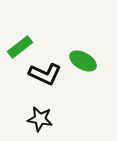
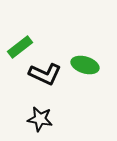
green ellipse: moved 2 px right, 4 px down; rotated 12 degrees counterclockwise
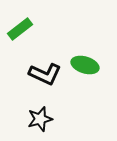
green rectangle: moved 18 px up
black star: rotated 25 degrees counterclockwise
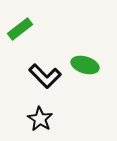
black L-shape: moved 2 px down; rotated 20 degrees clockwise
black star: rotated 25 degrees counterclockwise
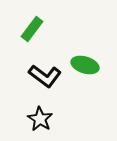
green rectangle: moved 12 px right; rotated 15 degrees counterclockwise
black L-shape: rotated 8 degrees counterclockwise
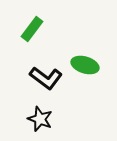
black L-shape: moved 1 px right, 2 px down
black star: rotated 10 degrees counterclockwise
